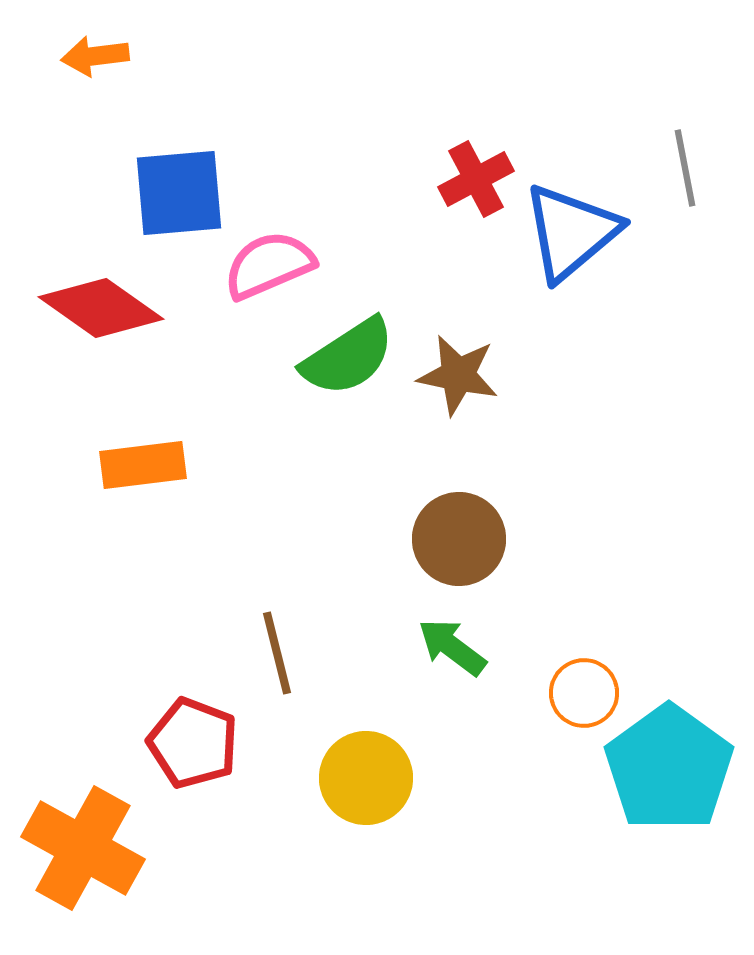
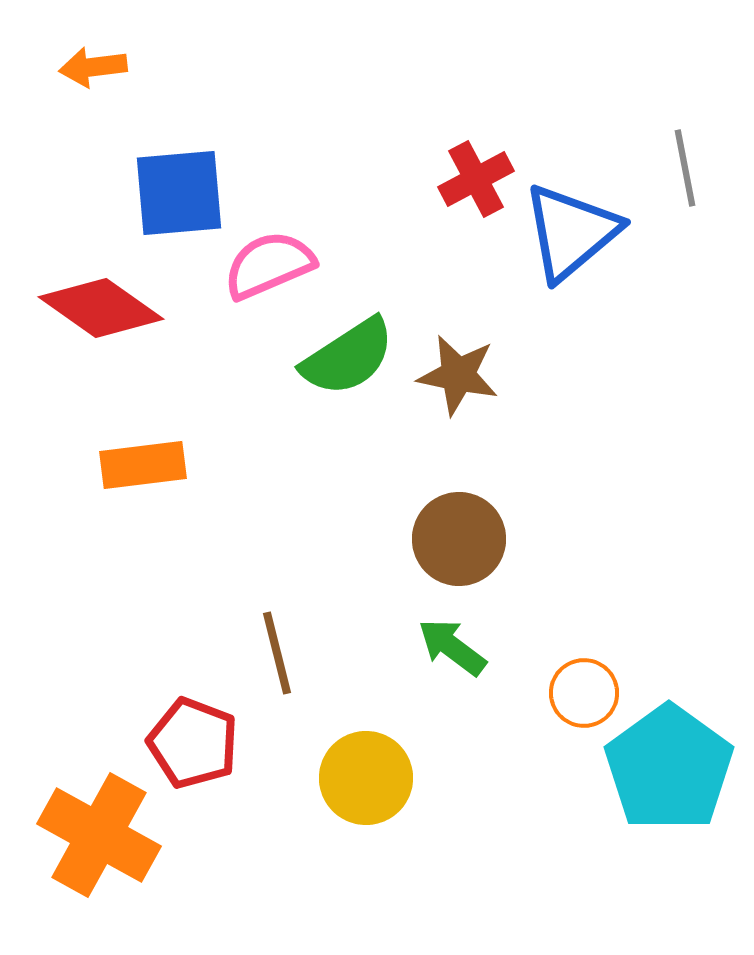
orange arrow: moved 2 px left, 11 px down
orange cross: moved 16 px right, 13 px up
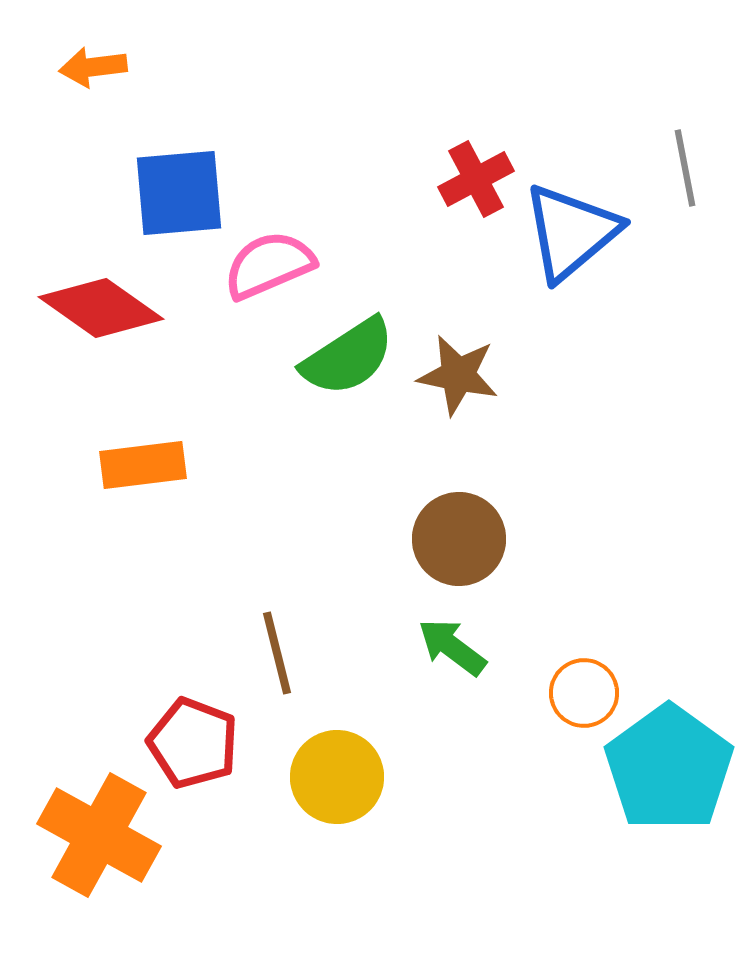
yellow circle: moved 29 px left, 1 px up
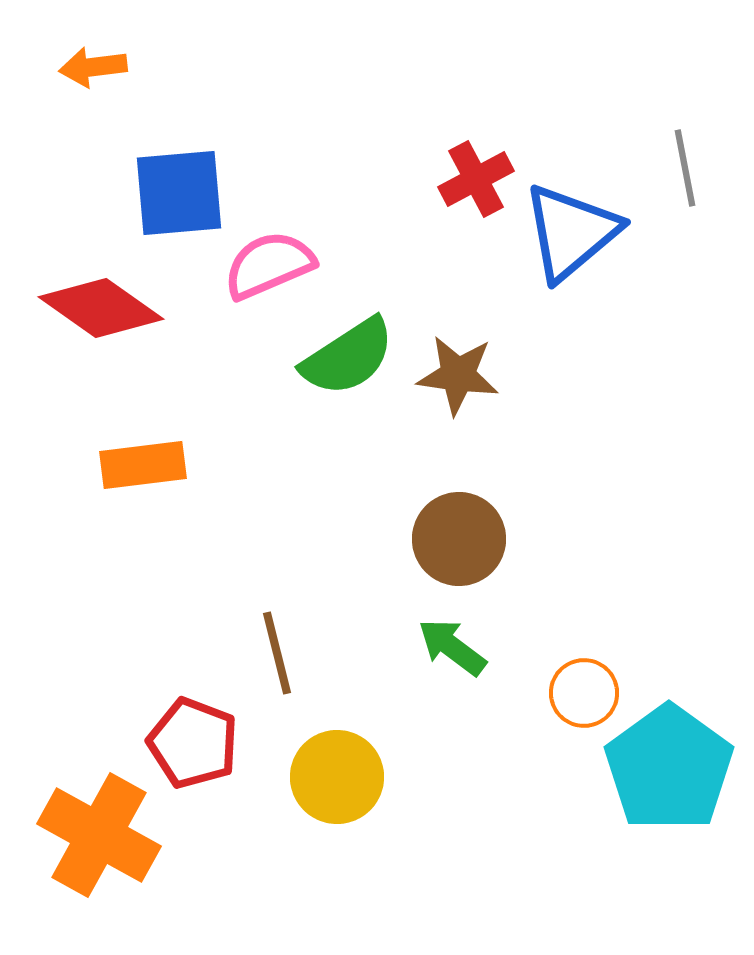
brown star: rotated 4 degrees counterclockwise
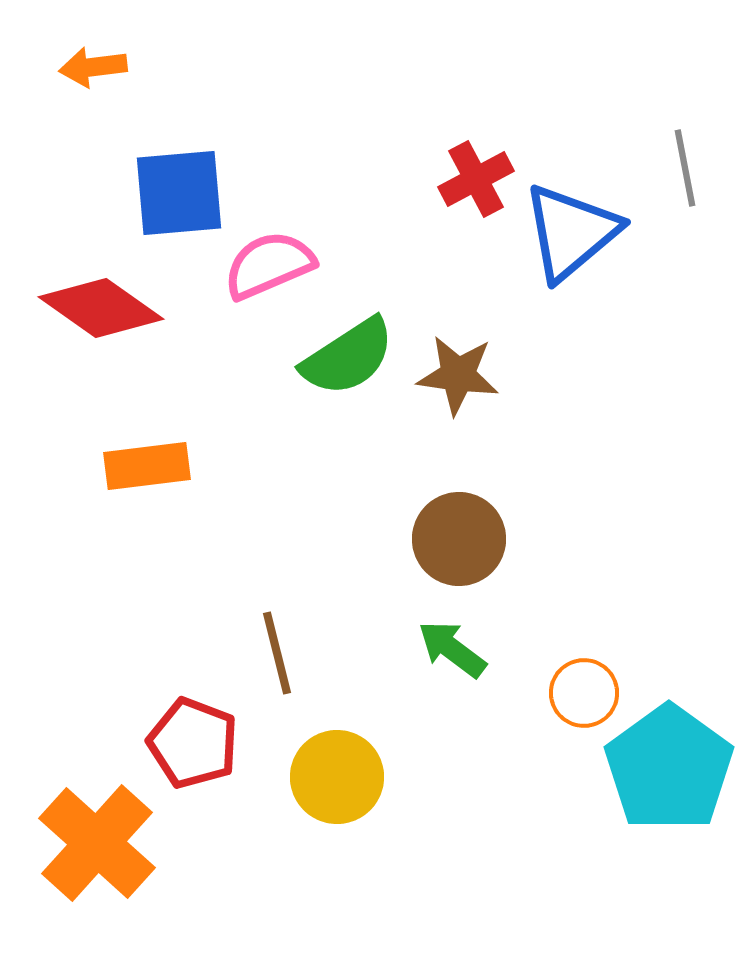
orange rectangle: moved 4 px right, 1 px down
green arrow: moved 2 px down
orange cross: moved 2 px left, 8 px down; rotated 13 degrees clockwise
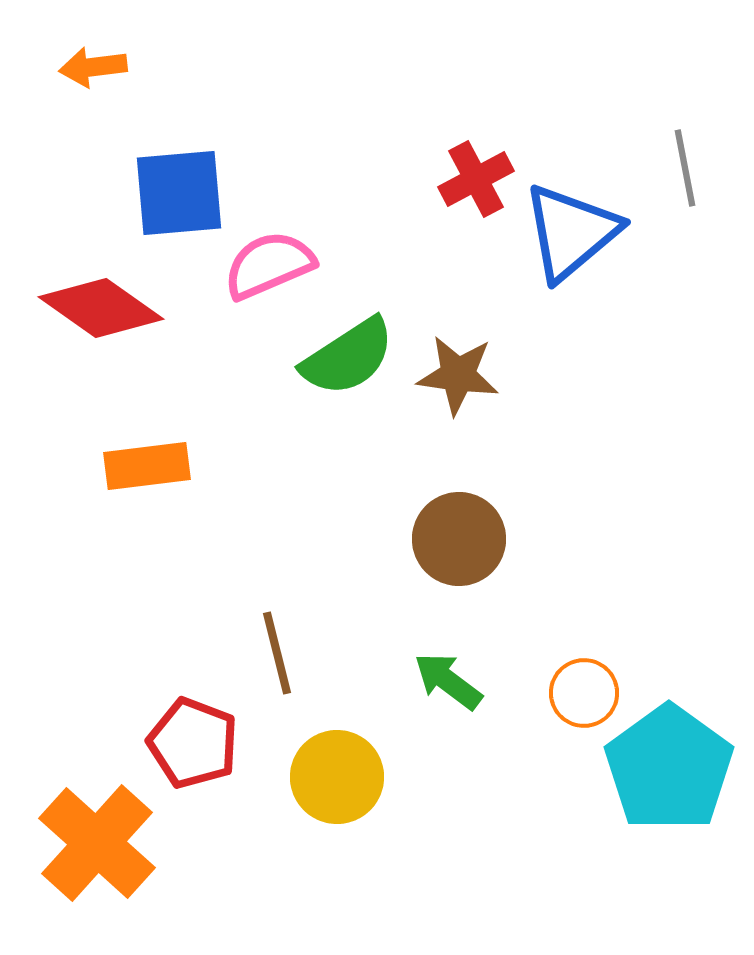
green arrow: moved 4 px left, 32 px down
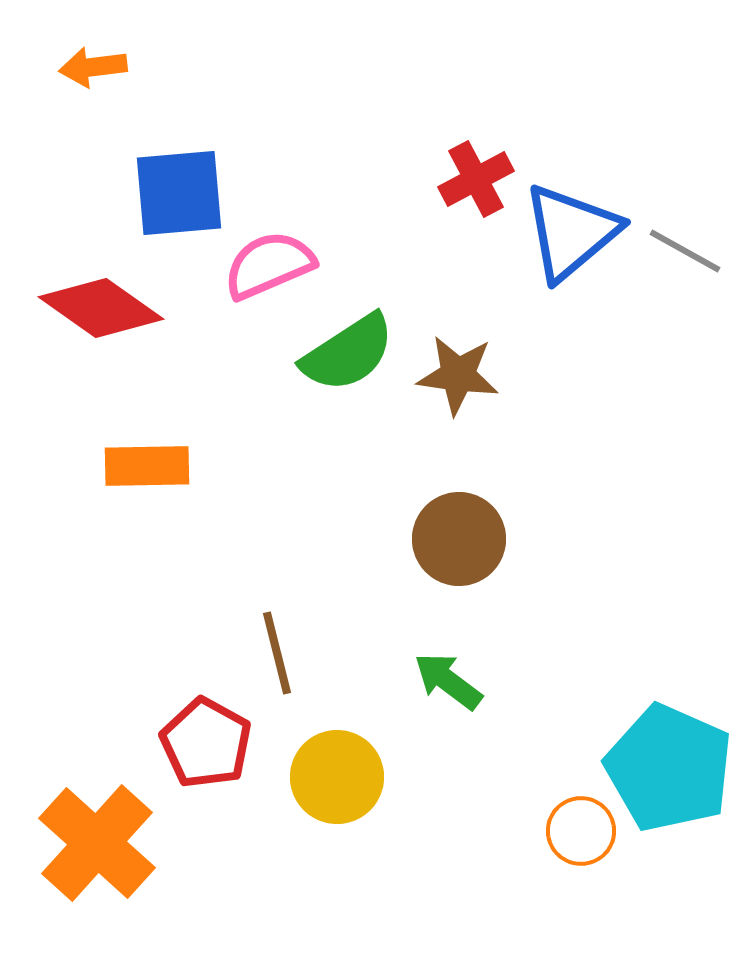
gray line: moved 83 px down; rotated 50 degrees counterclockwise
green semicircle: moved 4 px up
orange rectangle: rotated 6 degrees clockwise
orange circle: moved 3 px left, 138 px down
red pentagon: moved 13 px right; rotated 8 degrees clockwise
cyan pentagon: rotated 12 degrees counterclockwise
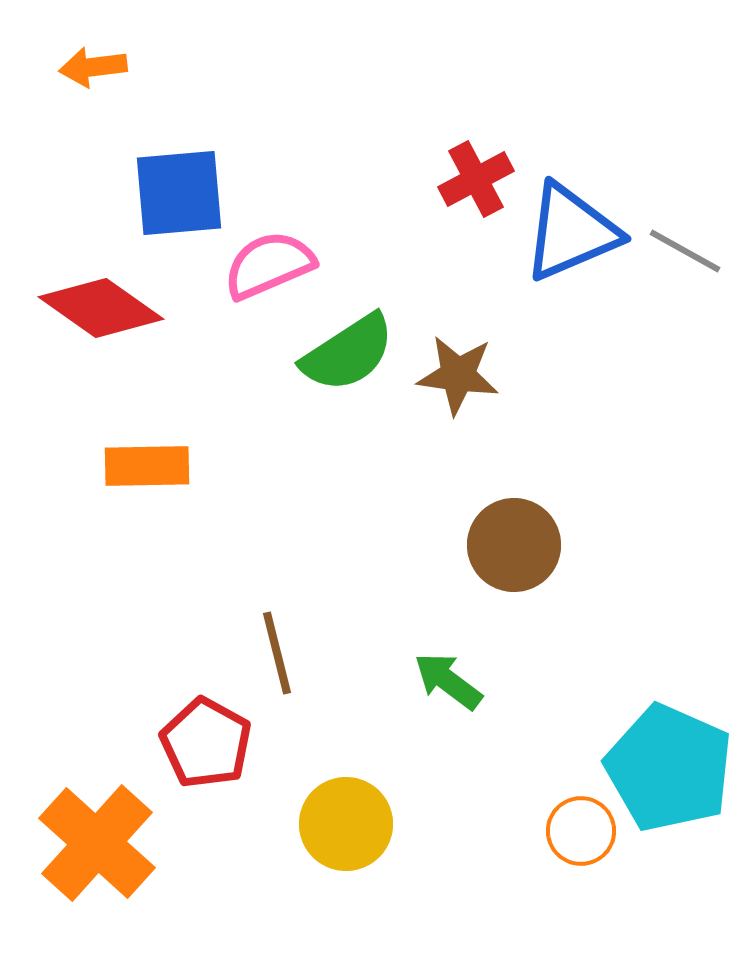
blue triangle: rotated 17 degrees clockwise
brown circle: moved 55 px right, 6 px down
yellow circle: moved 9 px right, 47 px down
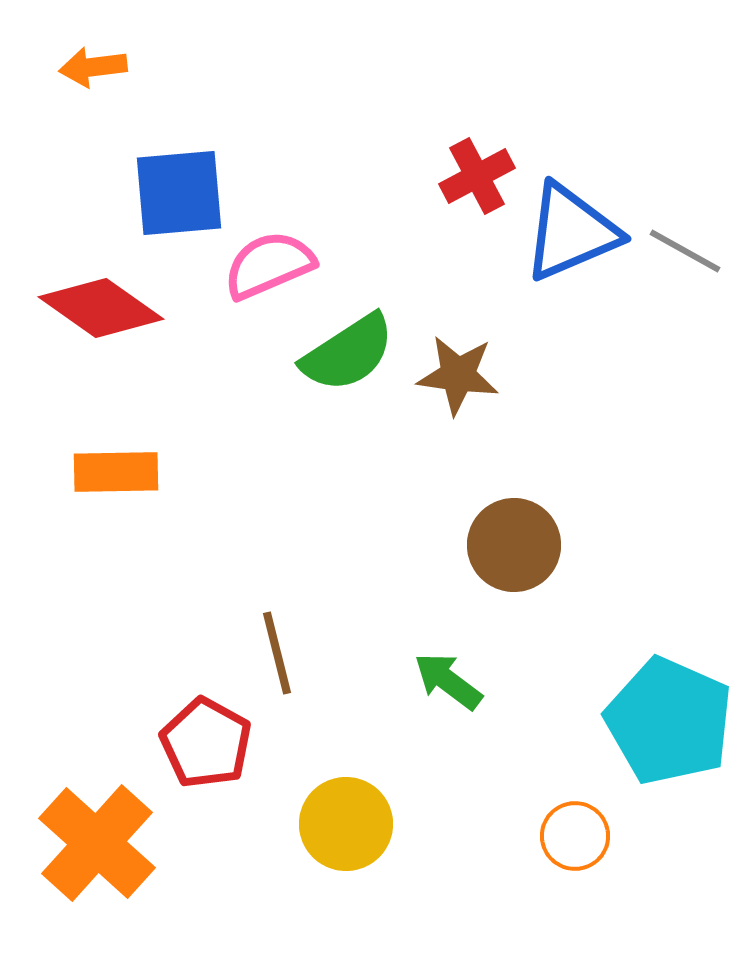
red cross: moved 1 px right, 3 px up
orange rectangle: moved 31 px left, 6 px down
cyan pentagon: moved 47 px up
orange circle: moved 6 px left, 5 px down
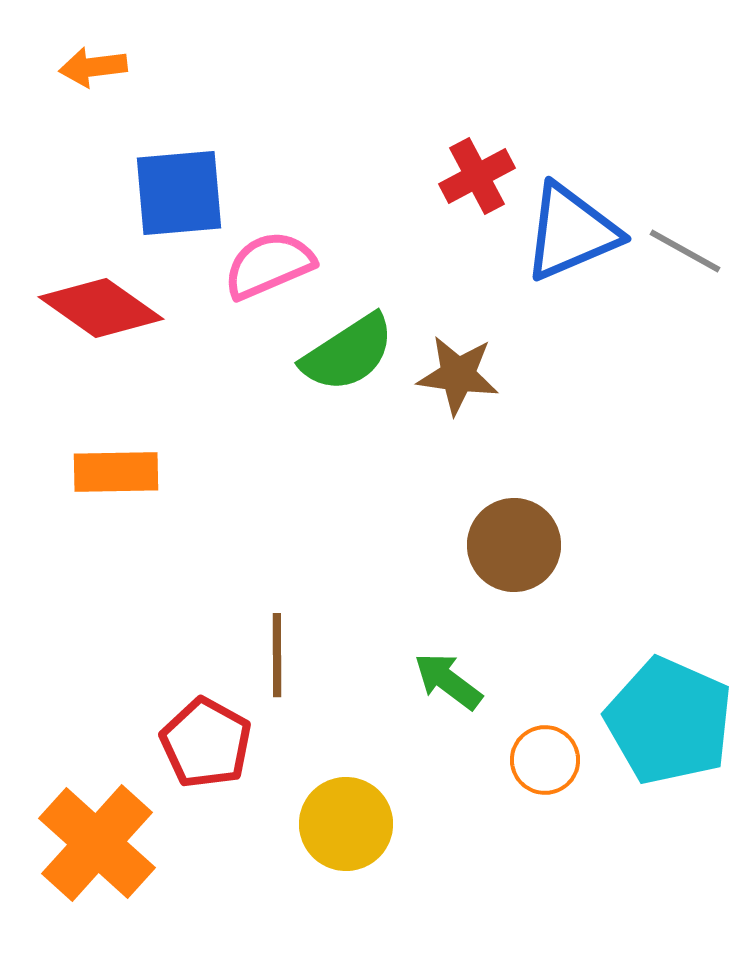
brown line: moved 2 px down; rotated 14 degrees clockwise
orange circle: moved 30 px left, 76 px up
